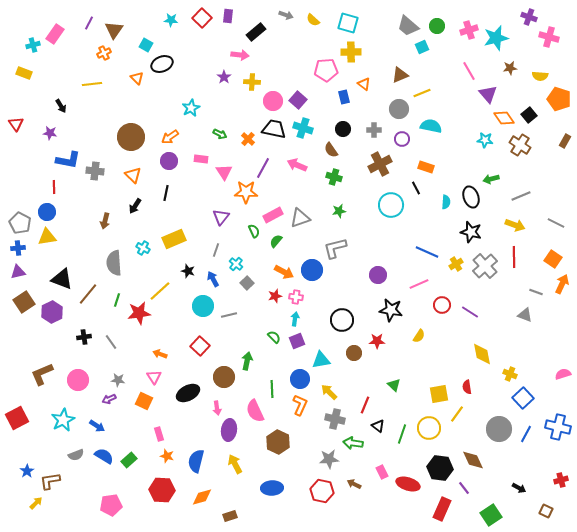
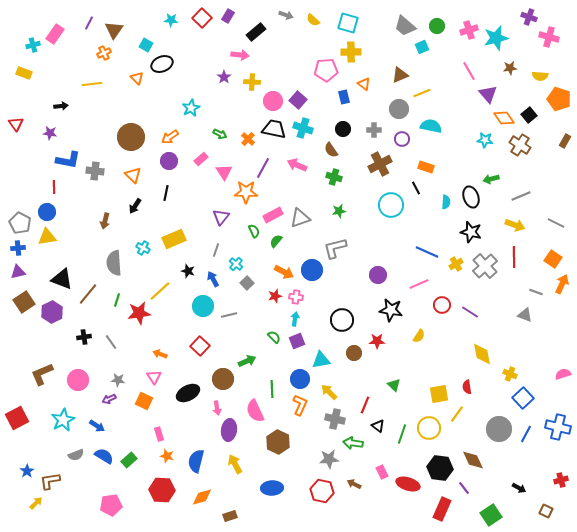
purple rectangle at (228, 16): rotated 24 degrees clockwise
gray trapezoid at (408, 26): moved 3 px left
black arrow at (61, 106): rotated 64 degrees counterclockwise
pink rectangle at (201, 159): rotated 48 degrees counterclockwise
green arrow at (247, 361): rotated 54 degrees clockwise
brown circle at (224, 377): moved 1 px left, 2 px down
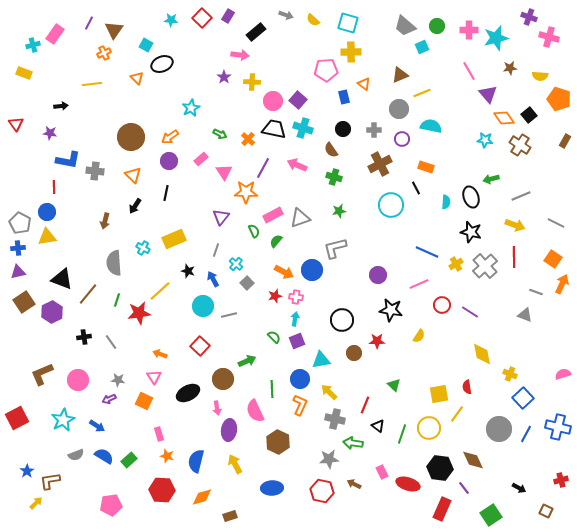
pink cross at (469, 30): rotated 18 degrees clockwise
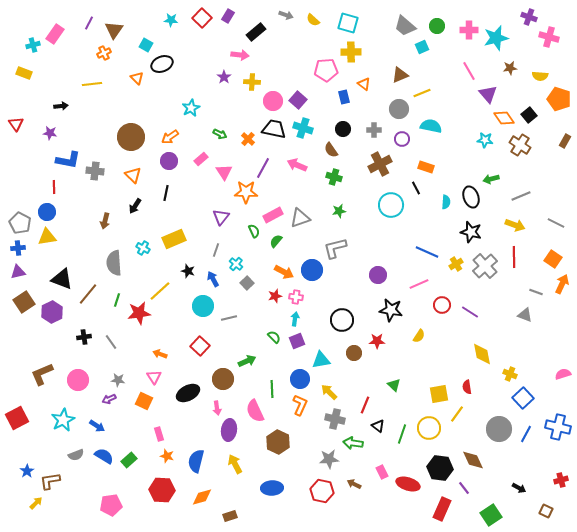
gray line at (229, 315): moved 3 px down
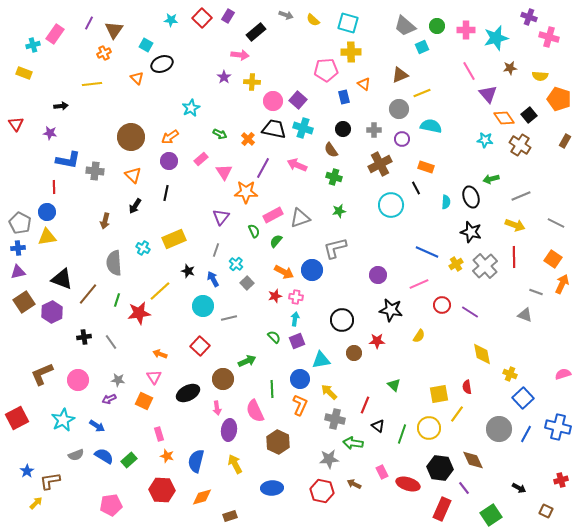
pink cross at (469, 30): moved 3 px left
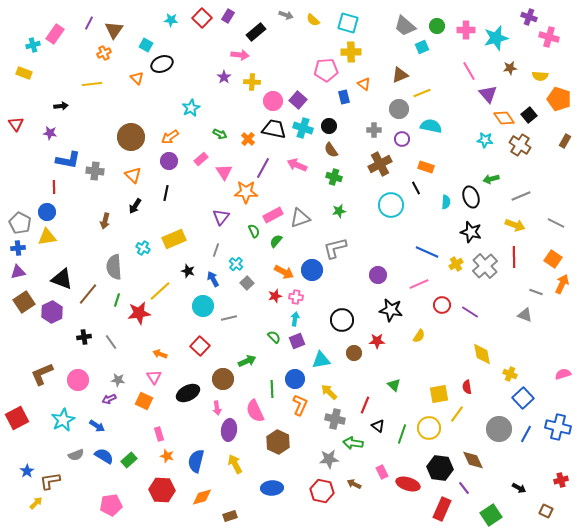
black circle at (343, 129): moved 14 px left, 3 px up
gray semicircle at (114, 263): moved 4 px down
blue circle at (300, 379): moved 5 px left
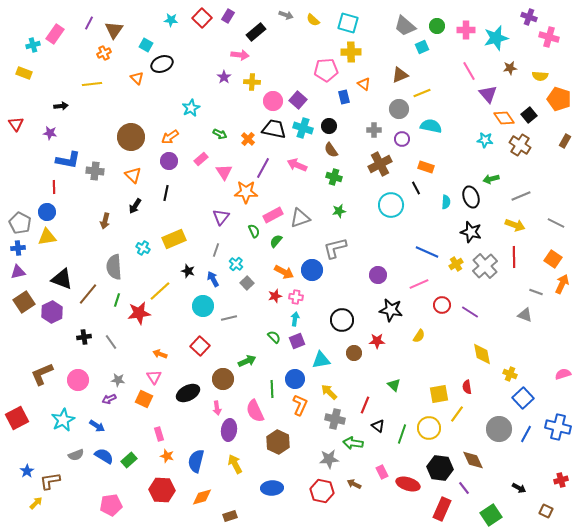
orange square at (144, 401): moved 2 px up
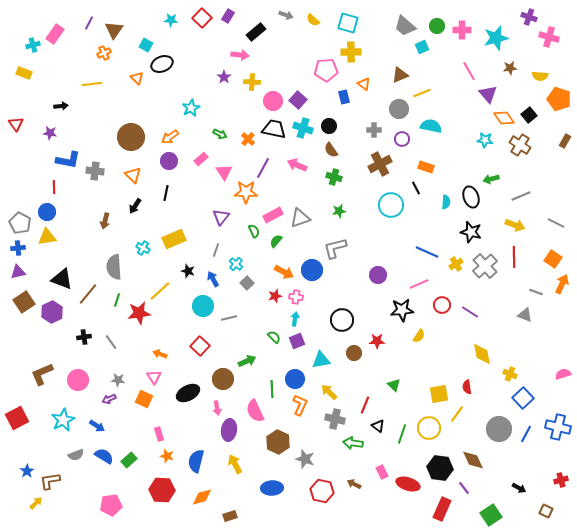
pink cross at (466, 30): moved 4 px left
black star at (391, 310): moved 11 px right; rotated 15 degrees counterclockwise
gray star at (329, 459): moved 24 px left; rotated 24 degrees clockwise
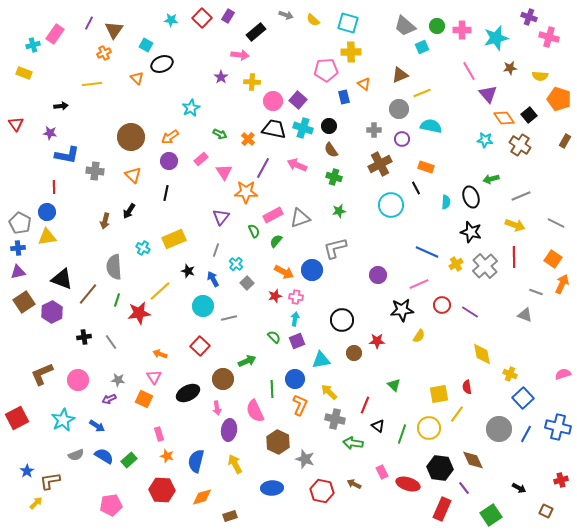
purple star at (224, 77): moved 3 px left
blue L-shape at (68, 160): moved 1 px left, 5 px up
black arrow at (135, 206): moved 6 px left, 5 px down
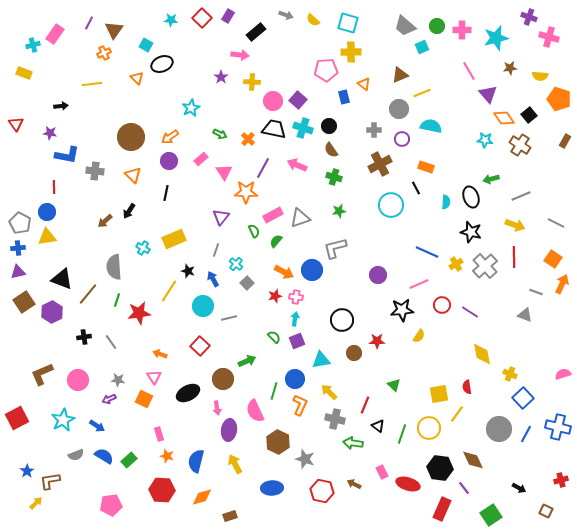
brown arrow at (105, 221): rotated 35 degrees clockwise
yellow line at (160, 291): moved 9 px right; rotated 15 degrees counterclockwise
green line at (272, 389): moved 2 px right, 2 px down; rotated 18 degrees clockwise
